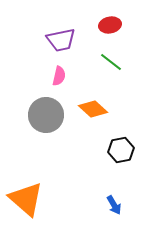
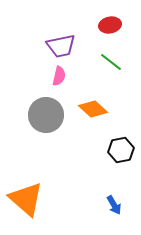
purple trapezoid: moved 6 px down
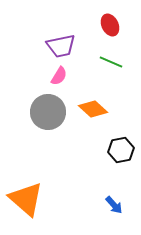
red ellipse: rotated 75 degrees clockwise
green line: rotated 15 degrees counterclockwise
pink semicircle: rotated 18 degrees clockwise
gray circle: moved 2 px right, 3 px up
blue arrow: rotated 12 degrees counterclockwise
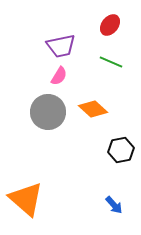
red ellipse: rotated 65 degrees clockwise
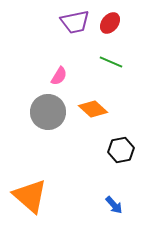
red ellipse: moved 2 px up
purple trapezoid: moved 14 px right, 24 px up
orange triangle: moved 4 px right, 3 px up
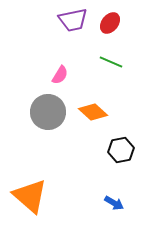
purple trapezoid: moved 2 px left, 2 px up
pink semicircle: moved 1 px right, 1 px up
orange diamond: moved 3 px down
blue arrow: moved 2 px up; rotated 18 degrees counterclockwise
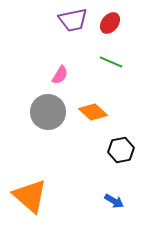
blue arrow: moved 2 px up
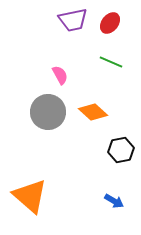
pink semicircle: rotated 60 degrees counterclockwise
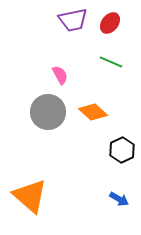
black hexagon: moved 1 px right; rotated 15 degrees counterclockwise
blue arrow: moved 5 px right, 2 px up
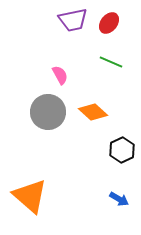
red ellipse: moved 1 px left
